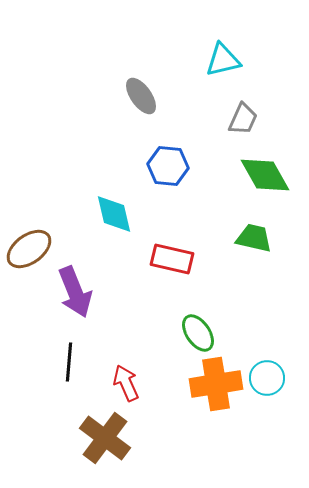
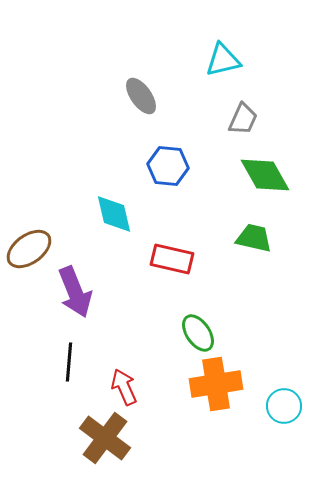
cyan circle: moved 17 px right, 28 px down
red arrow: moved 2 px left, 4 px down
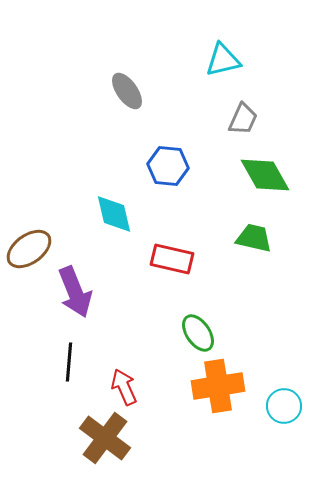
gray ellipse: moved 14 px left, 5 px up
orange cross: moved 2 px right, 2 px down
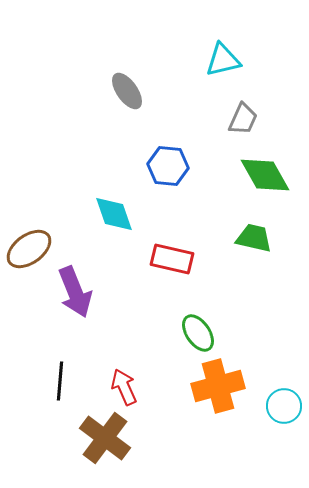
cyan diamond: rotated 6 degrees counterclockwise
black line: moved 9 px left, 19 px down
orange cross: rotated 6 degrees counterclockwise
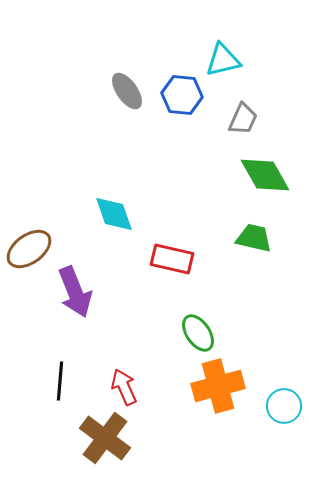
blue hexagon: moved 14 px right, 71 px up
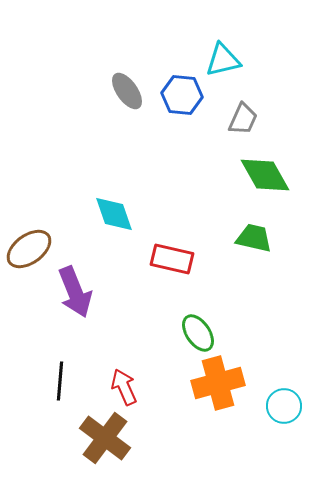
orange cross: moved 3 px up
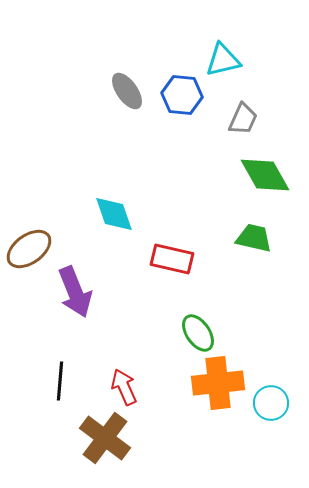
orange cross: rotated 9 degrees clockwise
cyan circle: moved 13 px left, 3 px up
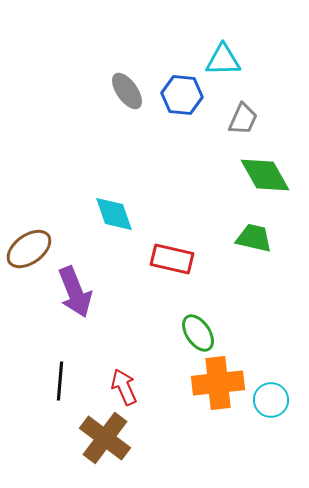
cyan triangle: rotated 12 degrees clockwise
cyan circle: moved 3 px up
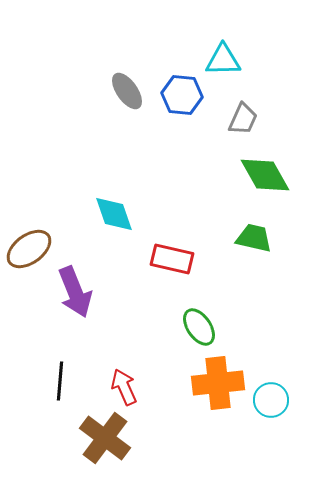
green ellipse: moved 1 px right, 6 px up
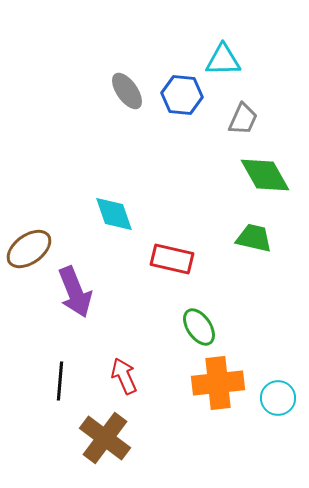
red arrow: moved 11 px up
cyan circle: moved 7 px right, 2 px up
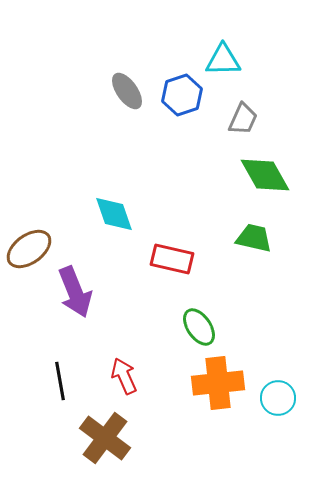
blue hexagon: rotated 24 degrees counterclockwise
black line: rotated 15 degrees counterclockwise
